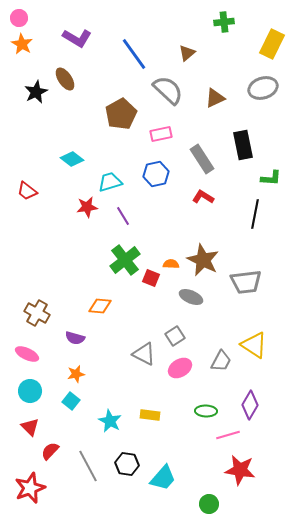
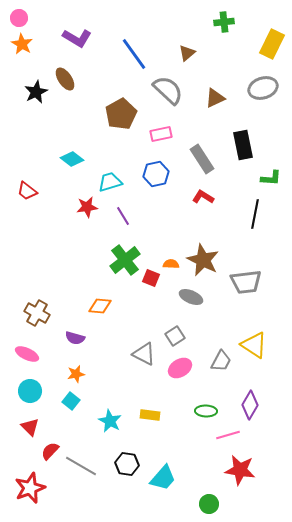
gray line at (88, 466): moved 7 px left; rotated 32 degrees counterclockwise
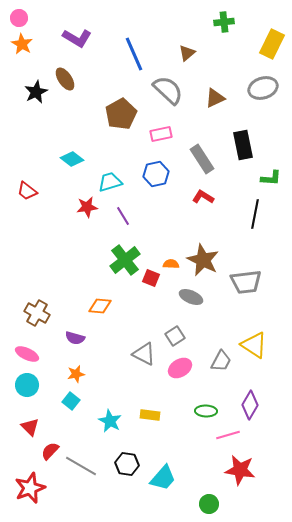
blue line at (134, 54): rotated 12 degrees clockwise
cyan circle at (30, 391): moved 3 px left, 6 px up
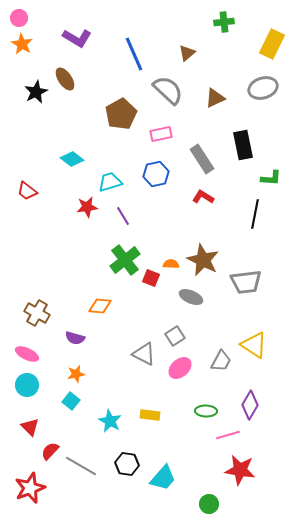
pink ellipse at (180, 368): rotated 10 degrees counterclockwise
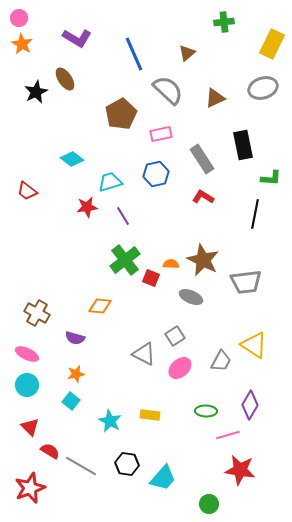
red semicircle at (50, 451): rotated 78 degrees clockwise
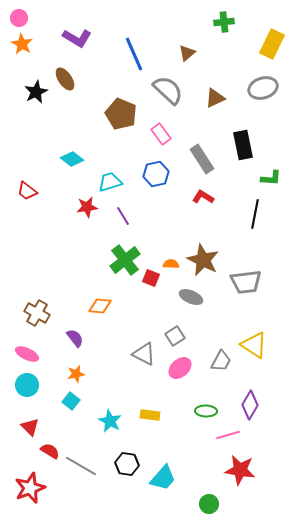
brown pentagon at (121, 114): rotated 20 degrees counterclockwise
pink rectangle at (161, 134): rotated 65 degrees clockwise
purple semicircle at (75, 338): rotated 144 degrees counterclockwise
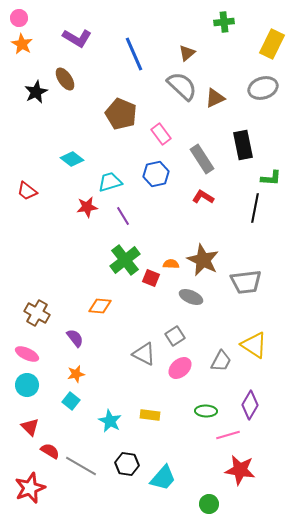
gray semicircle at (168, 90): moved 14 px right, 4 px up
black line at (255, 214): moved 6 px up
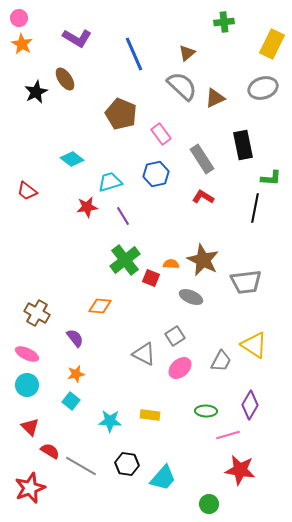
cyan star at (110, 421): rotated 25 degrees counterclockwise
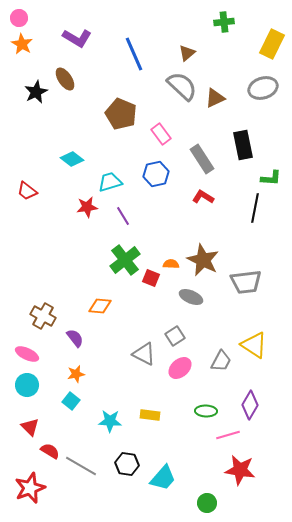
brown cross at (37, 313): moved 6 px right, 3 px down
green circle at (209, 504): moved 2 px left, 1 px up
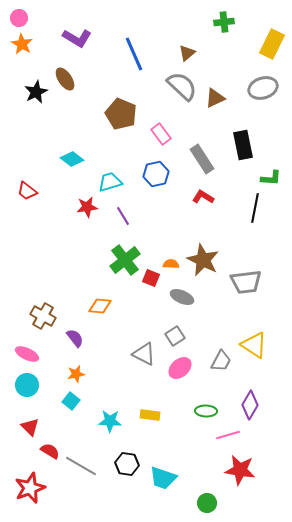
gray ellipse at (191, 297): moved 9 px left
cyan trapezoid at (163, 478): rotated 68 degrees clockwise
